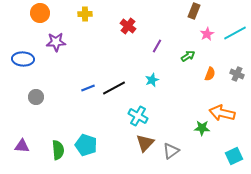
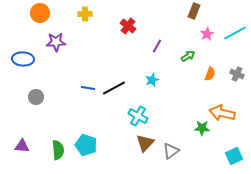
blue line: rotated 32 degrees clockwise
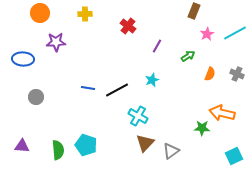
black line: moved 3 px right, 2 px down
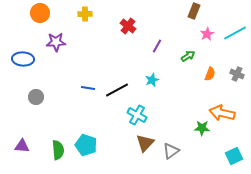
cyan cross: moved 1 px left, 1 px up
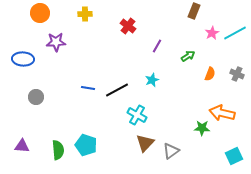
pink star: moved 5 px right, 1 px up
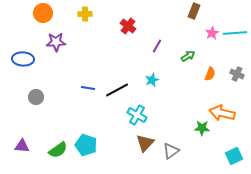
orange circle: moved 3 px right
cyan line: rotated 25 degrees clockwise
green semicircle: rotated 60 degrees clockwise
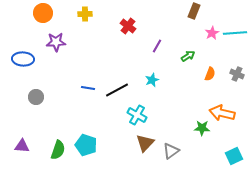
green semicircle: rotated 36 degrees counterclockwise
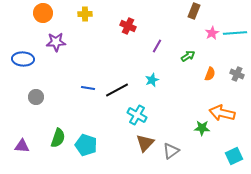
red cross: rotated 14 degrees counterclockwise
green semicircle: moved 12 px up
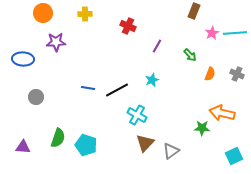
green arrow: moved 2 px right, 1 px up; rotated 80 degrees clockwise
purple triangle: moved 1 px right, 1 px down
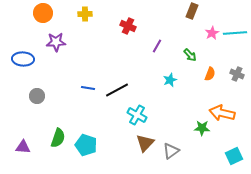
brown rectangle: moved 2 px left
cyan star: moved 18 px right
gray circle: moved 1 px right, 1 px up
